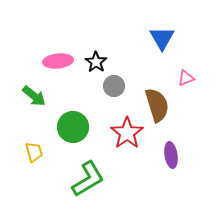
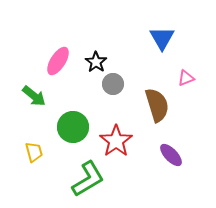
pink ellipse: rotated 52 degrees counterclockwise
gray circle: moved 1 px left, 2 px up
red star: moved 11 px left, 8 px down
purple ellipse: rotated 35 degrees counterclockwise
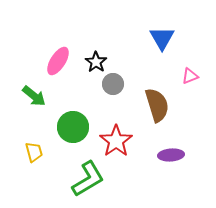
pink triangle: moved 4 px right, 2 px up
purple ellipse: rotated 50 degrees counterclockwise
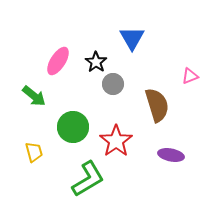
blue triangle: moved 30 px left
purple ellipse: rotated 15 degrees clockwise
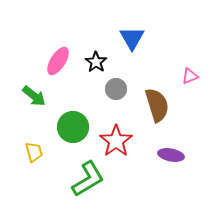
gray circle: moved 3 px right, 5 px down
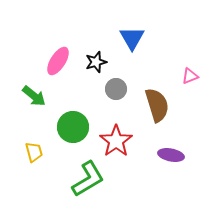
black star: rotated 20 degrees clockwise
